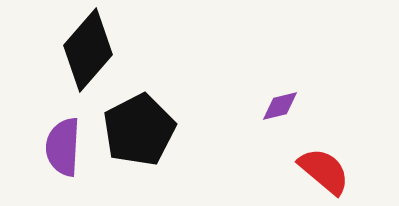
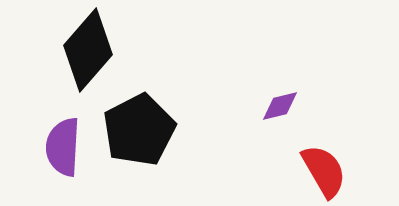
red semicircle: rotated 20 degrees clockwise
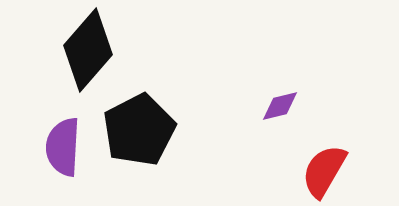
red semicircle: rotated 120 degrees counterclockwise
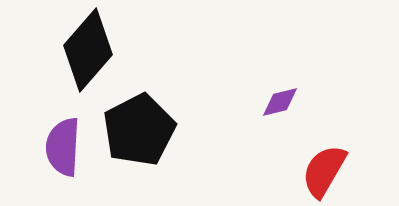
purple diamond: moved 4 px up
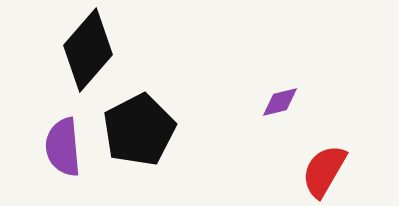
purple semicircle: rotated 8 degrees counterclockwise
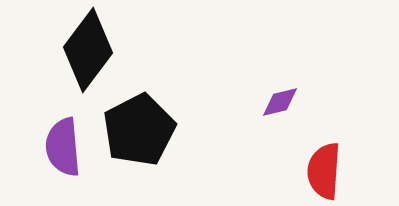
black diamond: rotated 4 degrees counterclockwise
red semicircle: rotated 26 degrees counterclockwise
